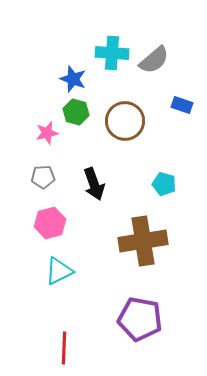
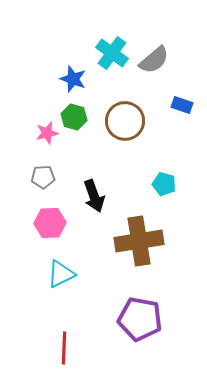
cyan cross: rotated 32 degrees clockwise
green hexagon: moved 2 px left, 5 px down
black arrow: moved 12 px down
pink hexagon: rotated 12 degrees clockwise
brown cross: moved 4 px left
cyan triangle: moved 2 px right, 3 px down
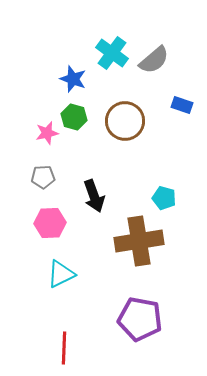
cyan pentagon: moved 14 px down
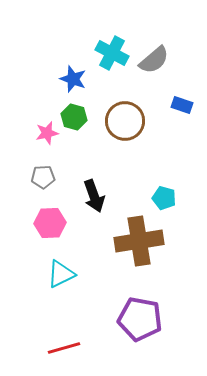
cyan cross: rotated 8 degrees counterclockwise
red line: rotated 72 degrees clockwise
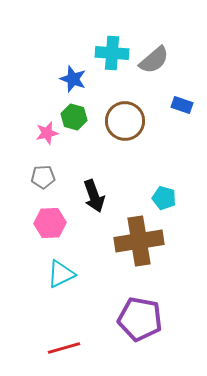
cyan cross: rotated 24 degrees counterclockwise
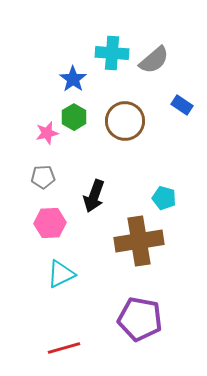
blue star: rotated 16 degrees clockwise
blue rectangle: rotated 15 degrees clockwise
green hexagon: rotated 15 degrees clockwise
black arrow: rotated 40 degrees clockwise
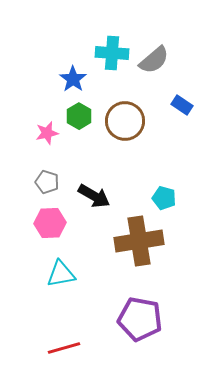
green hexagon: moved 5 px right, 1 px up
gray pentagon: moved 4 px right, 5 px down; rotated 20 degrees clockwise
black arrow: rotated 80 degrees counterclockwise
cyan triangle: rotated 16 degrees clockwise
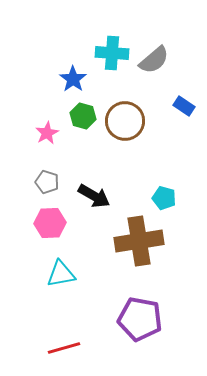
blue rectangle: moved 2 px right, 1 px down
green hexagon: moved 4 px right; rotated 15 degrees counterclockwise
pink star: rotated 15 degrees counterclockwise
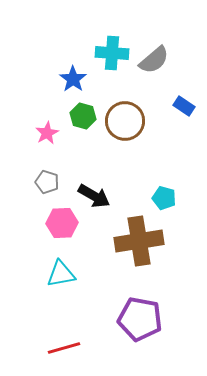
pink hexagon: moved 12 px right
